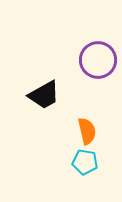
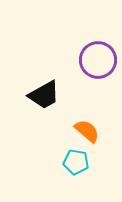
orange semicircle: rotated 36 degrees counterclockwise
cyan pentagon: moved 9 px left
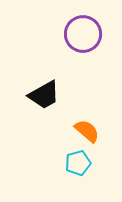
purple circle: moved 15 px left, 26 px up
cyan pentagon: moved 2 px right, 1 px down; rotated 25 degrees counterclockwise
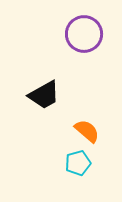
purple circle: moved 1 px right
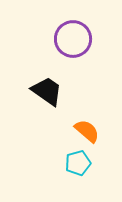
purple circle: moved 11 px left, 5 px down
black trapezoid: moved 3 px right, 4 px up; rotated 116 degrees counterclockwise
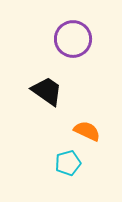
orange semicircle: rotated 16 degrees counterclockwise
cyan pentagon: moved 10 px left
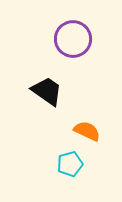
cyan pentagon: moved 2 px right, 1 px down
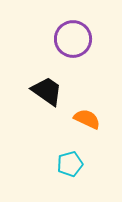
orange semicircle: moved 12 px up
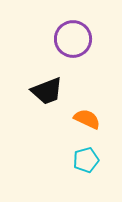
black trapezoid: rotated 124 degrees clockwise
cyan pentagon: moved 16 px right, 4 px up
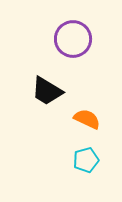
black trapezoid: rotated 52 degrees clockwise
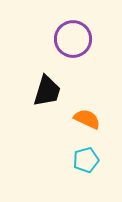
black trapezoid: rotated 104 degrees counterclockwise
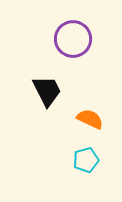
black trapezoid: rotated 44 degrees counterclockwise
orange semicircle: moved 3 px right
